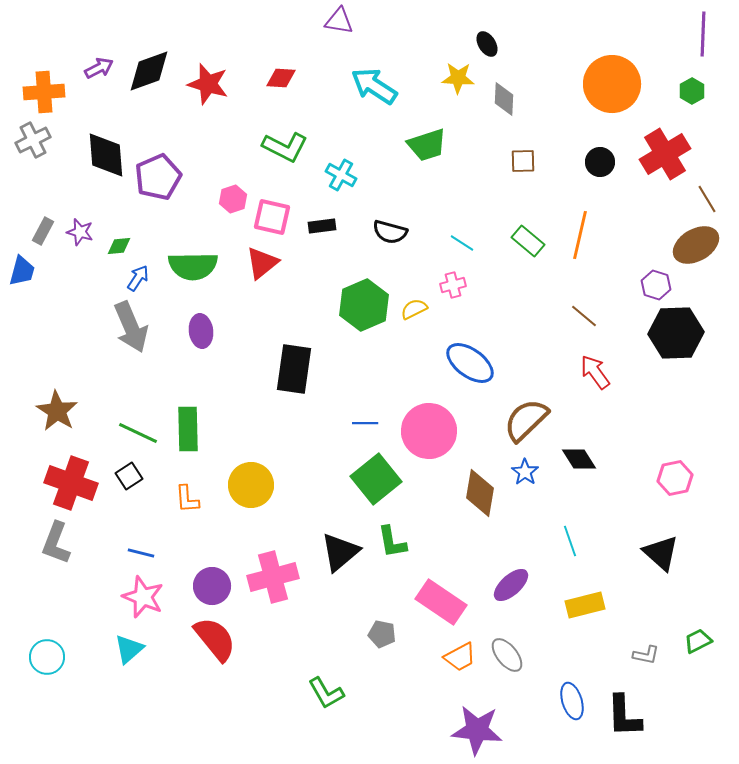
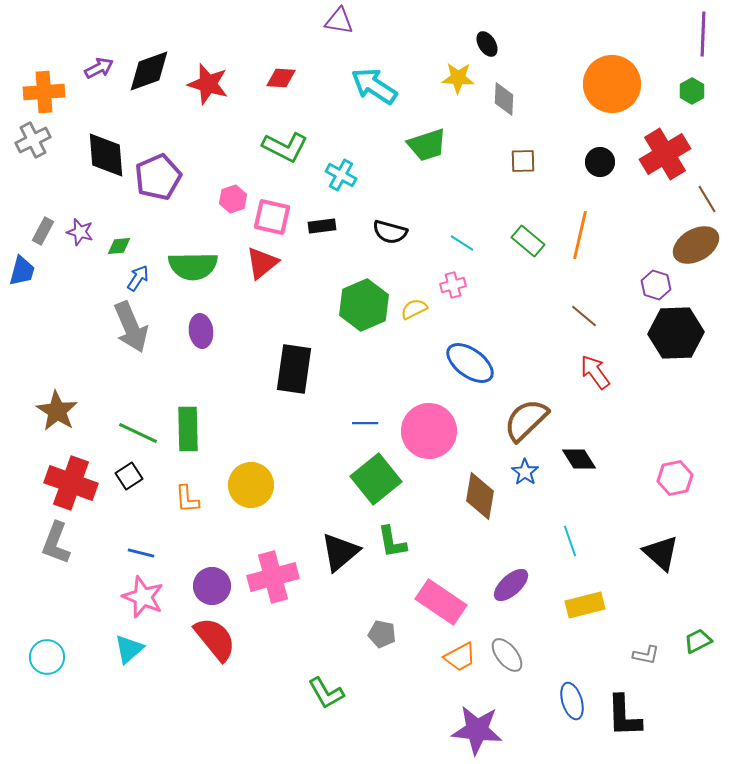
brown diamond at (480, 493): moved 3 px down
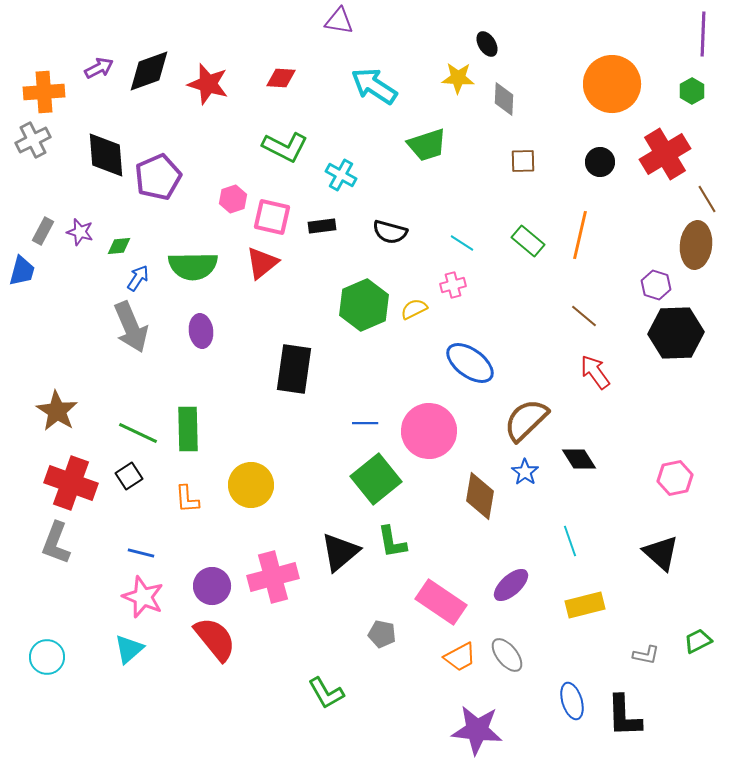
brown ellipse at (696, 245): rotated 54 degrees counterclockwise
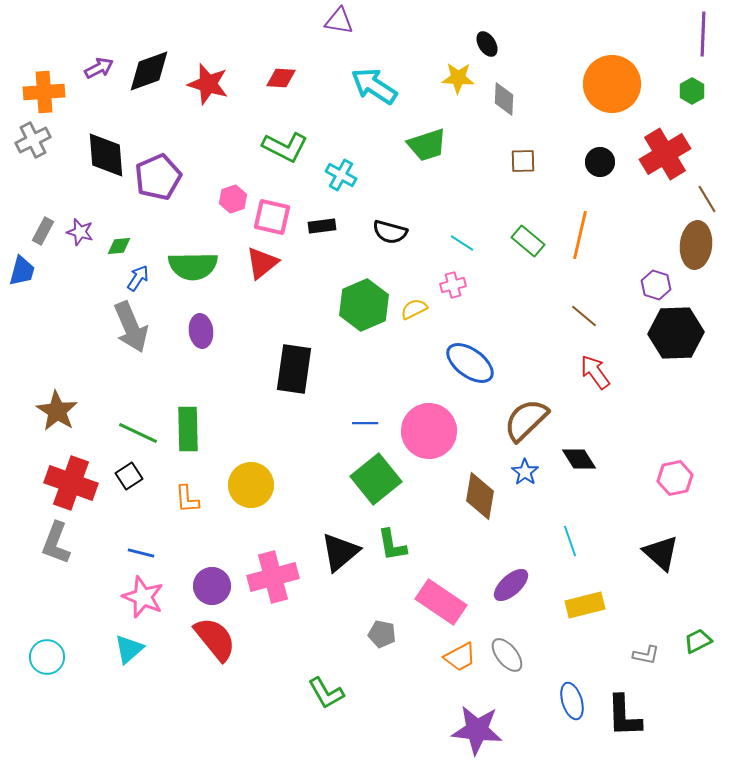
green L-shape at (392, 542): moved 3 px down
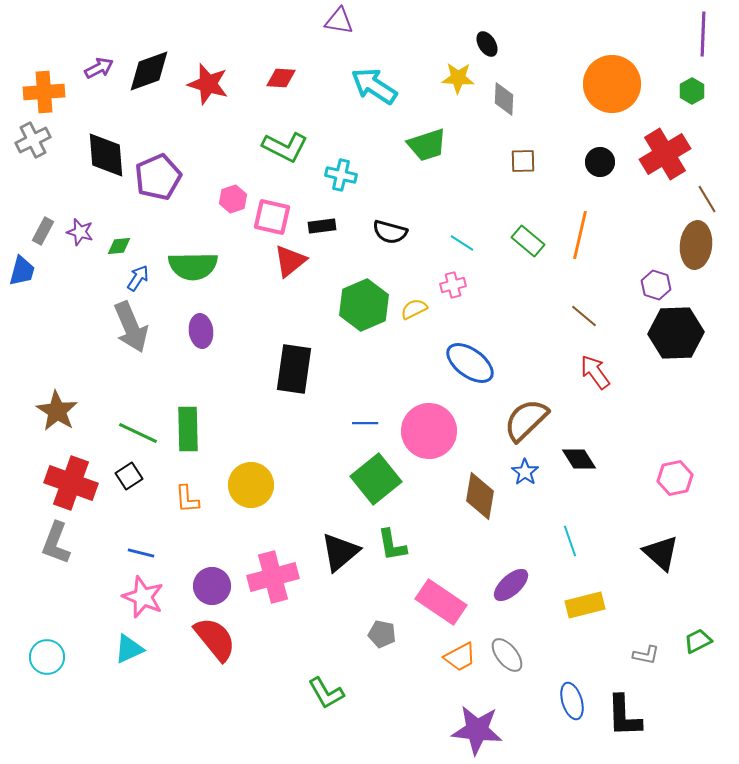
cyan cross at (341, 175): rotated 16 degrees counterclockwise
red triangle at (262, 263): moved 28 px right, 2 px up
cyan triangle at (129, 649): rotated 16 degrees clockwise
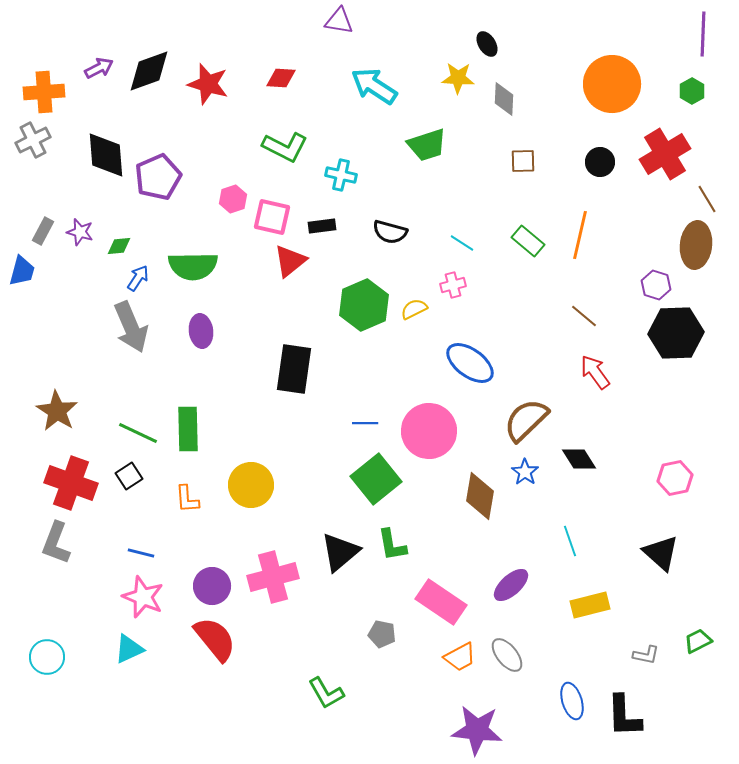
yellow rectangle at (585, 605): moved 5 px right
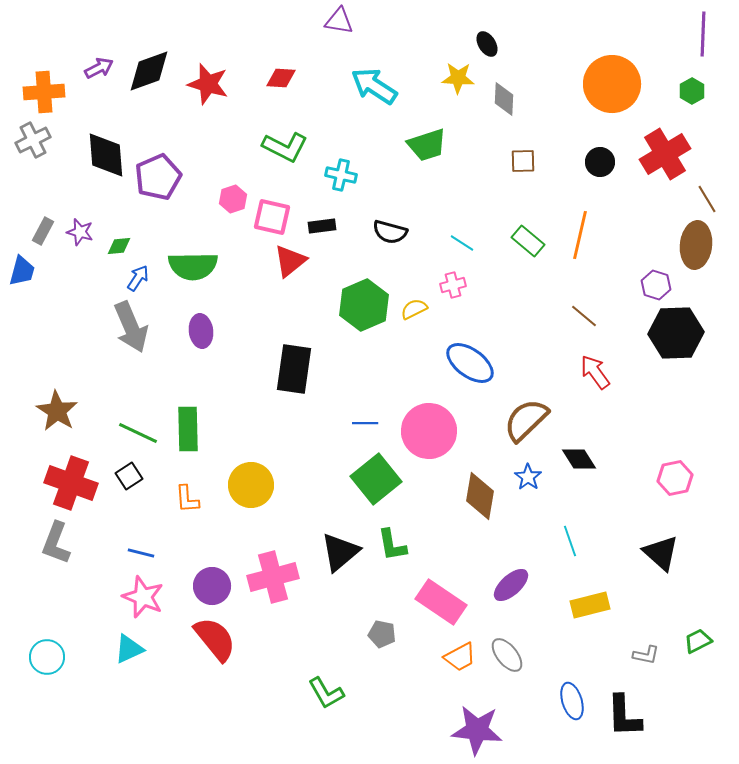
blue star at (525, 472): moved 3 px right, 5 px down
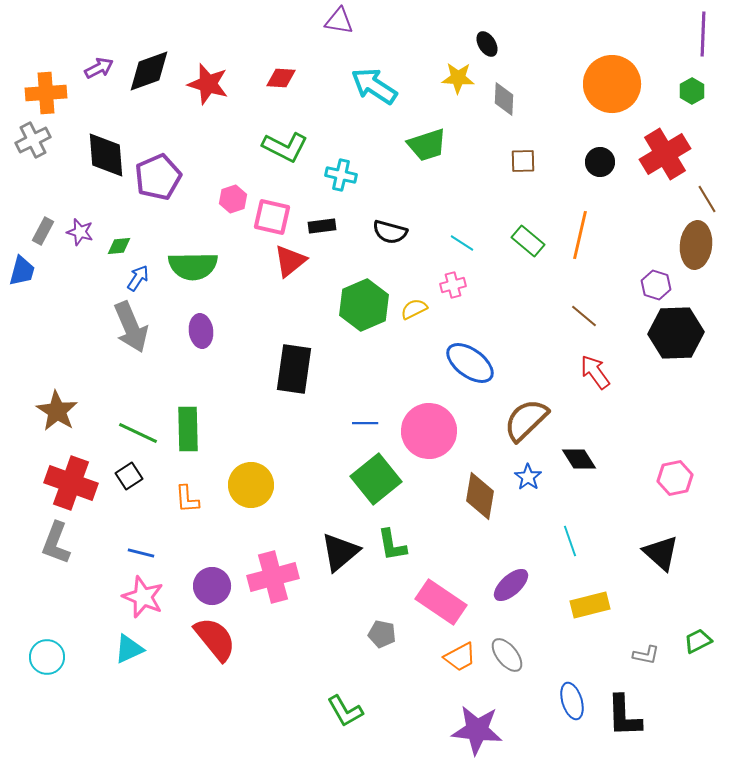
orange cross at (44, 92): moved 2 px right, 1 px down
green L-shape at (326, 693): moved 19 px right, 18 px down
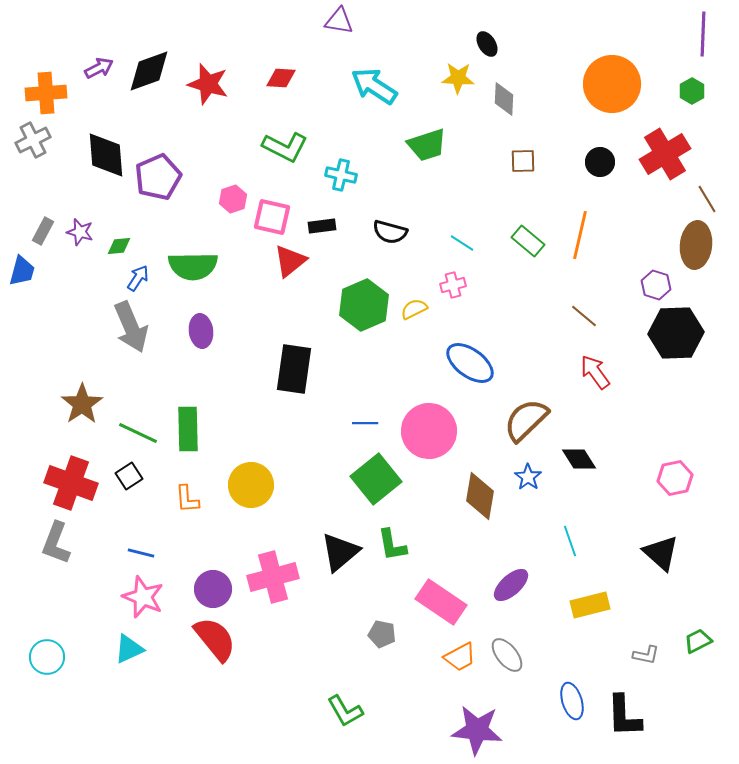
brown star at (57, 411): moved 25 px right, 7 px up; rotated 6 degrees clockwise
purple circle at (212, 586): moved 1 px right, 3 px down
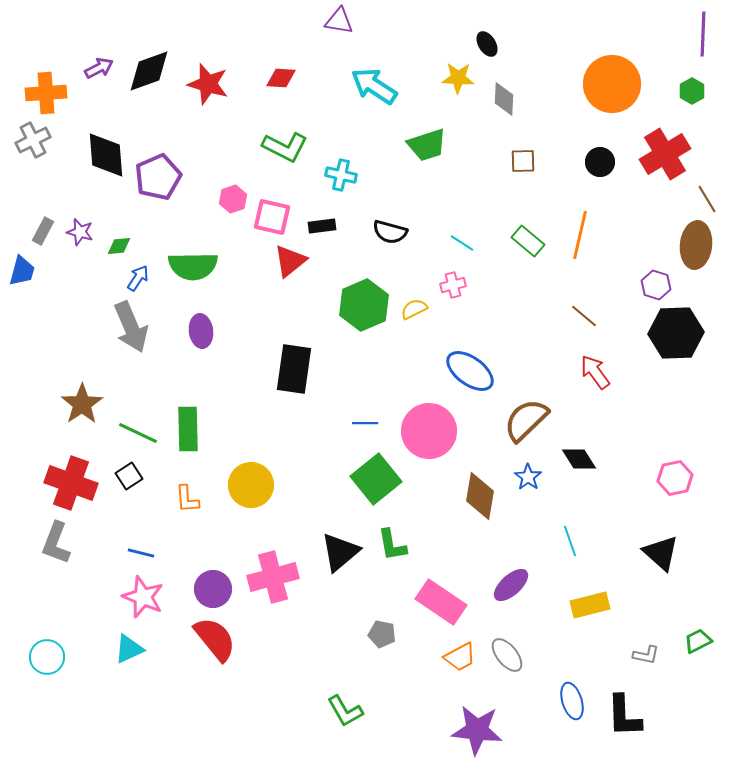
blue ellipse at (470, 363): moved 8 px down
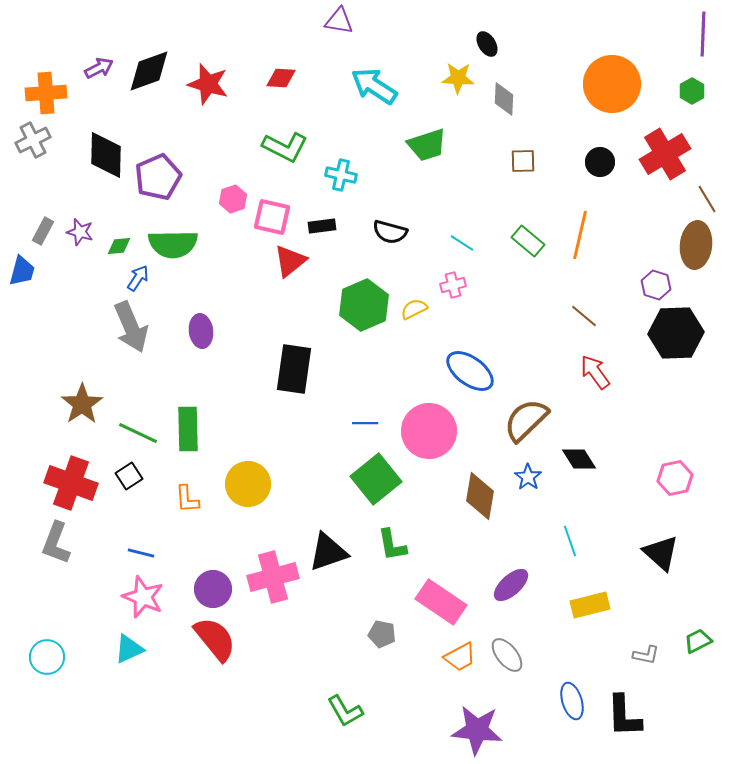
black diamond at (106, 155): rotated 6 degrees clockwise
green semicircle at (193, 266): moved 20 px left, 22 px up
yellow circle at (251, 485): moved 3 px left, 1 px up
black triangle at (340, 552): moved 12 px left; rotated 21 degrees clockwise
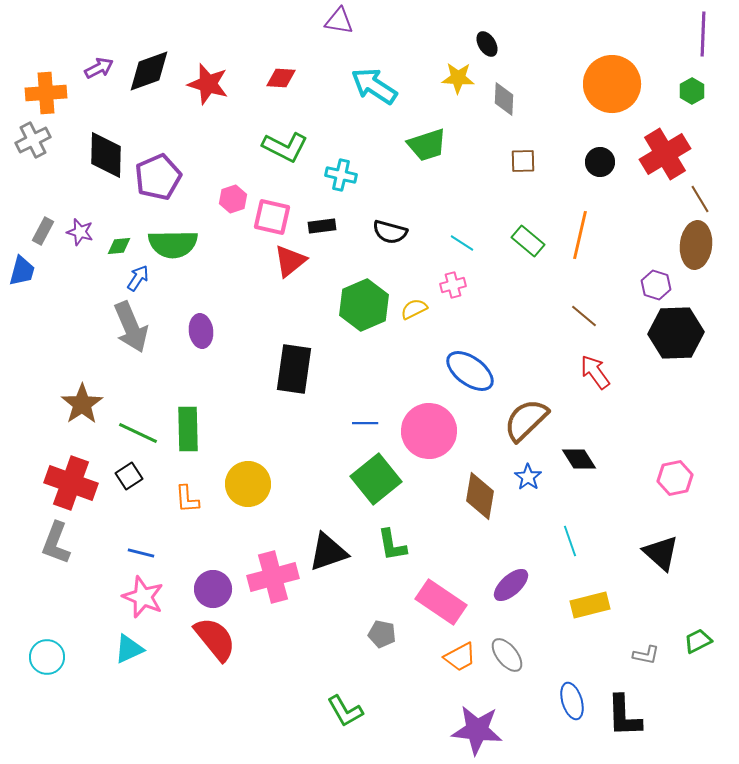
brown line at (707, 199): moved 7 px left
